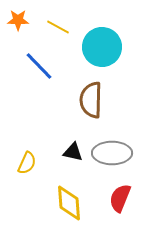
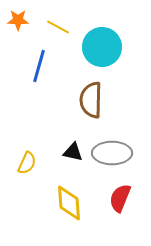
blue line: rotated 60 degrees clockwise
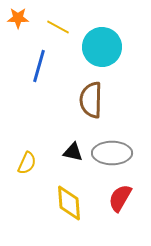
orange star: moved 2 px up
red semicircle: rotated 8 degrees clockwise
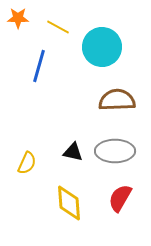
brown semicircle: moved 26 px right; rotated 87 degrees clockwise
gray ellipse: moved 3 px right, 2 px up
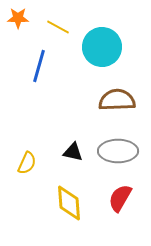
gray ellipse: moved 3 px right
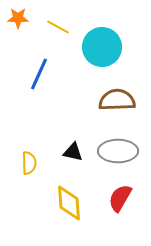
blue line: moved 8 px down; rotated 8 degrees clockwise
yellow semicircle: moved 2 px right; rotated 25 degrees counterclockwise
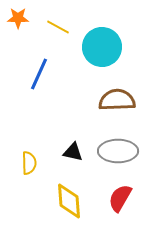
yellow diamond: moved 2 px up
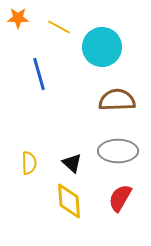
yellow line: moved 1 px right
blue line: rotated 40 degrees counterclockwise
black triangle: moved 1 px left, 11 px down; rotated 30 degrees clockwise
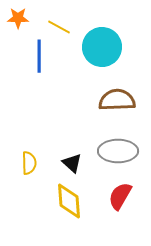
blue line: moved 18 px up; rotated 16 degrees clockwise
red semicircle: moved 2 px up
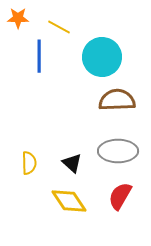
cyan circle: moved 10 px down
yellow diamond: rotated 30 degrees counterclockwise
